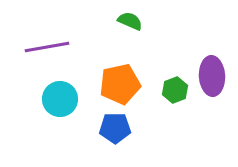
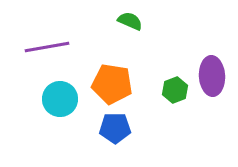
orange pentagon: moved 8 px left; rotated 21 degrees clockwise
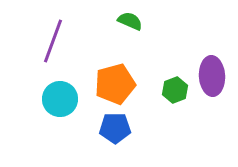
purple line: moved 6 px right, 6 px up; rotated 60 degrees counterclockwise
orange pentagon: moved 3 px right; rotated 24 degrees counterclockwise
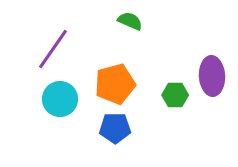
purple line: moved 8 px down; rotated 15 degrees clockwise
green hexagon: moved 5 px down; rotated 20 degrees clockwise
